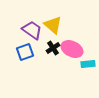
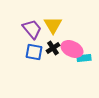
yellow triangle: rotated 18 degrees clockwise
purple trapezoid: moved 1 px up; rotated 15 degrees clockwise
blue square: moved 9 px right; rotated 30 degrees clockwise
cyan rectangle: moved 4 px left, 6 px up
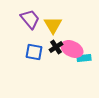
purple trapezoid: moved 2 px left, 10 px up
black cross: moved 3 px right, 1 px up
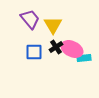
blue square: rotated 12 degrees counterclockwise
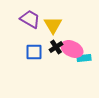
purple trapezoid: rotated 20 degrees counterclockwise
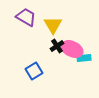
purple trapezoid: moved 4 px left, 2 px up
black cross: moved 1 px right, 1 px up
blue square: moved 19 px down; rotated 30 degrees counterclockwise
